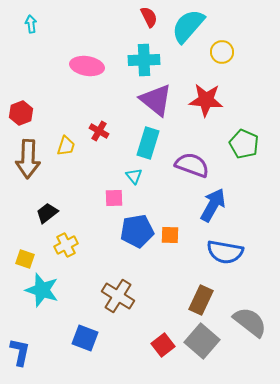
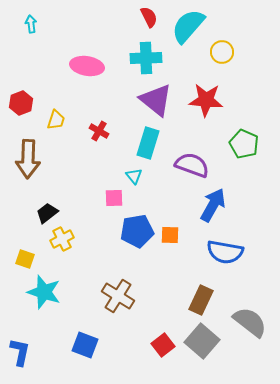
cyan cross: moved 2 px right, 2 px up
red hexagon: moved 10 px up
yellow trapezoid: moved 10 px left, 26 px up
yellow cross: moved 4 px left, 6 px up
cyan star: moved 2 px right, 2 px down
blue square: moved 7 px down
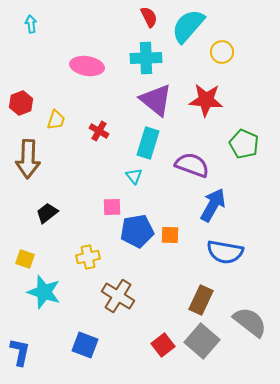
pink square: moved 2 px left, 9 px down
yellow cross: moved 26 px right, 18 px down; rotated 15 degrees clockwise
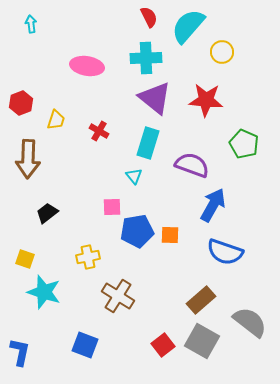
purple triangle: moved 1 px left, 2 px up
blue semicircle: rotated 9 degrees clockwise
brown rectangle: rotated 24 degrees clockwise
gray square: rotated 12 degrees counterclockwise
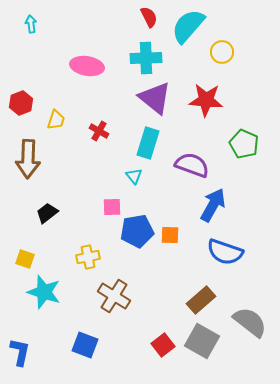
brown cross: moved 4 px left
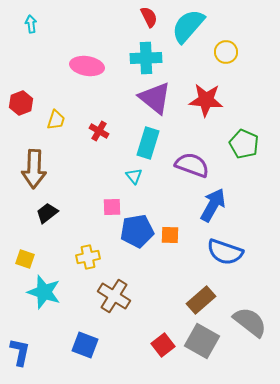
yellow circle: moved 4 px right
brown arrow: moved 6 px right, 10 px down
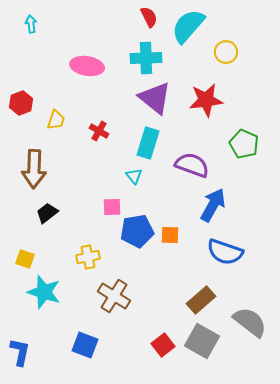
red star: rotated 12 degrees counterclockwise
